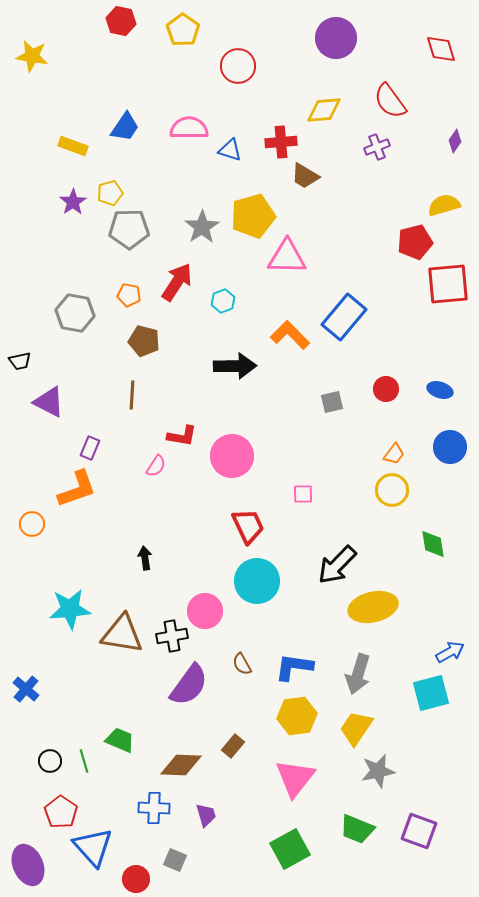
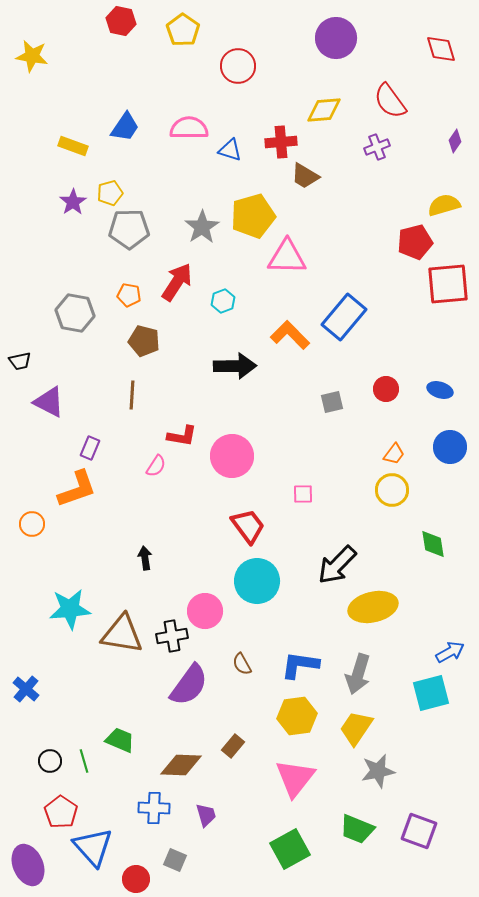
red trapezoid at (248, 526): rotated 12 degrees counterclockwise
blue L-shape at (294, 667): moved 6 px right, 2 px up
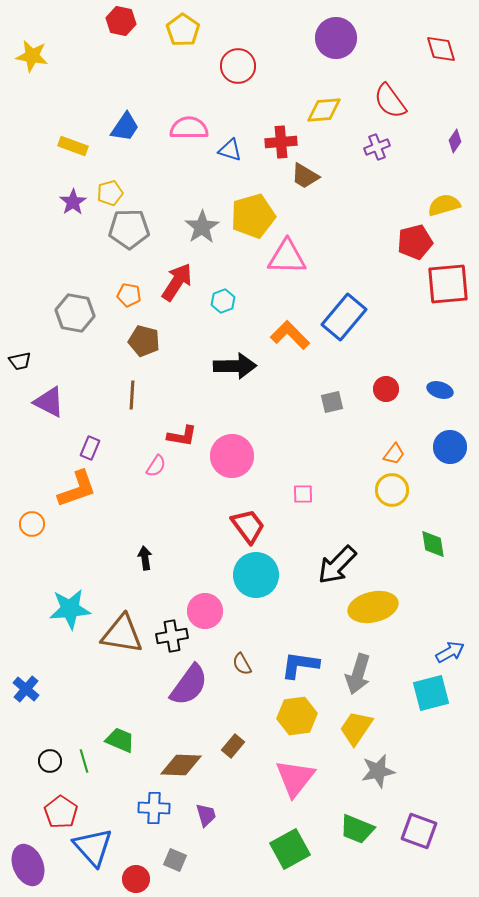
cyan circle at (257, 581): moved 1 px left, 6 px up
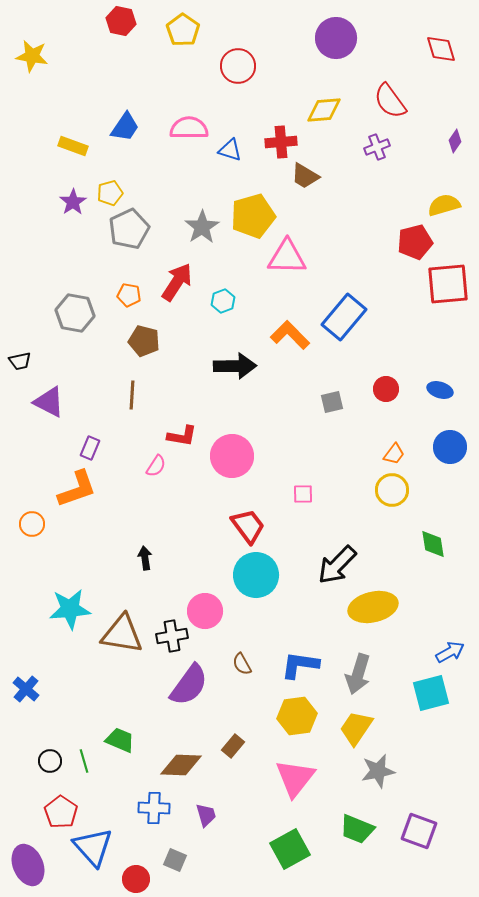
gray pentagon at (129, 229): rotated 24 degrees counterclockwise
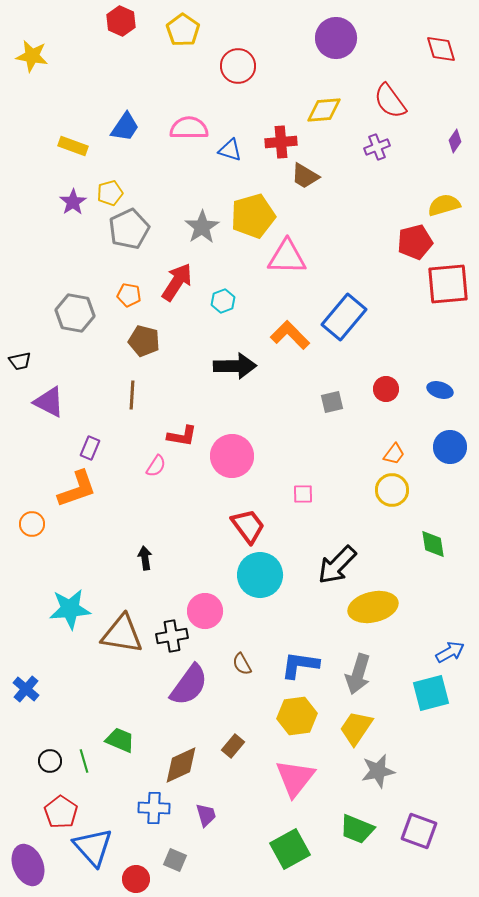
red hexagon at (121, 21): rotated 12 degrees clockwise
cyan circle at (256, 575): moved 4 px right
brown diamond at (181, 765): rotated 27 degrees counterclockwise
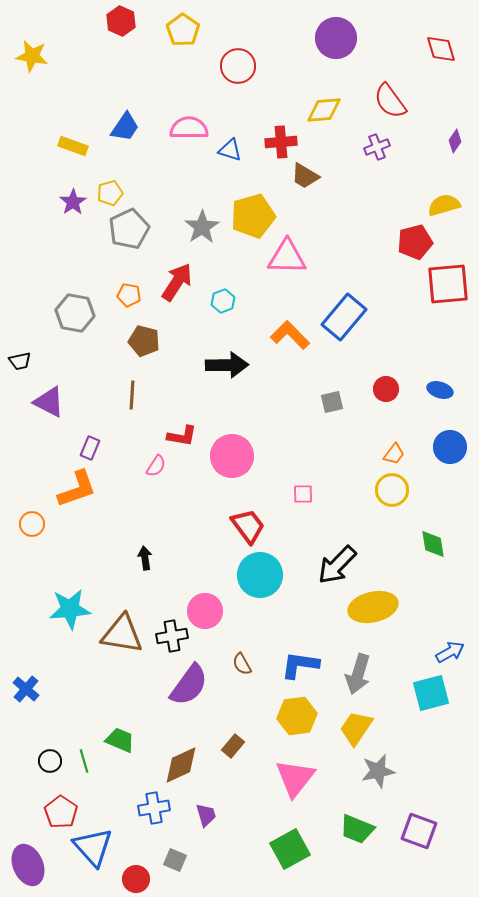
black arrow at (235, 366): moved 8 px left, 1 px up
blue cross at (154, 808): rotated 12 degrees counterclockwise
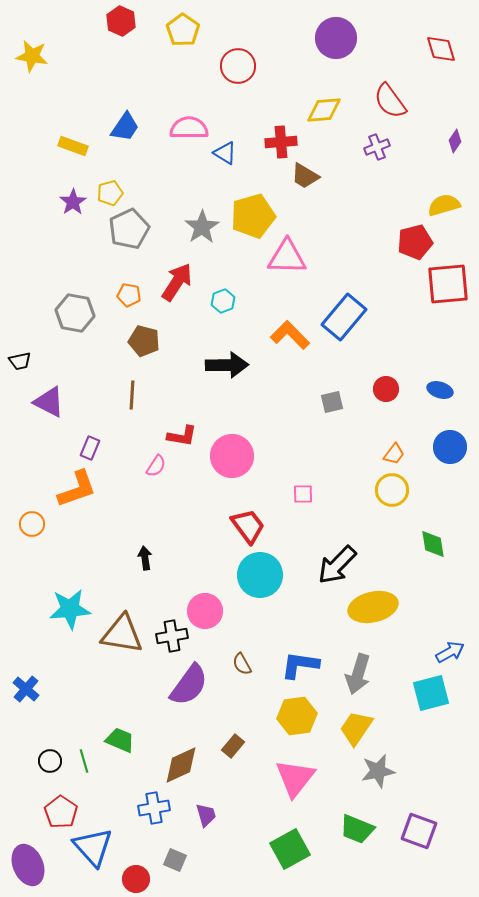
blue triangle at (230, 150): moved 5 px left, 3 px down; rotated 15 degrees clockwise
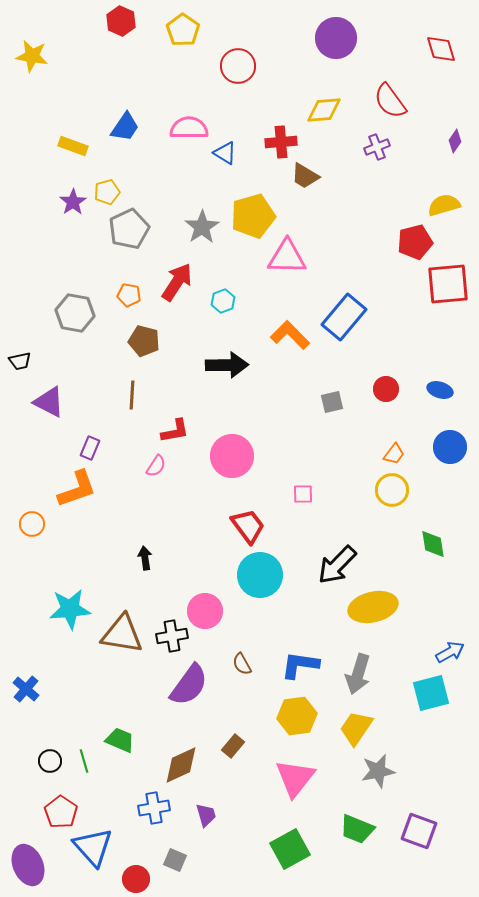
yellow pentagon at (110, 193): moved 3 px left, 1 px up
red L-shape at (182, 436): moved 7 px left, 5 px up; rotated 20 degrees counterclockwise
